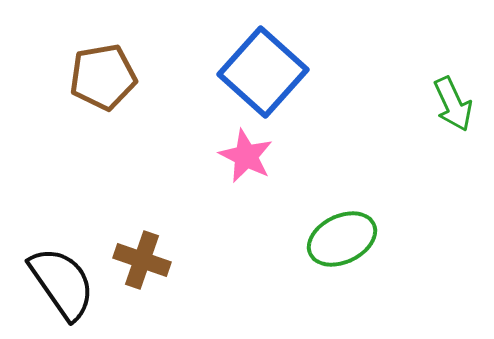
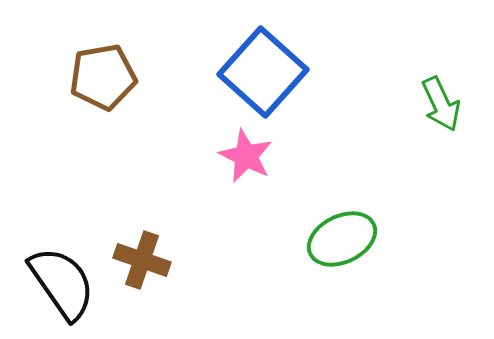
green arrow: moved 12 px left
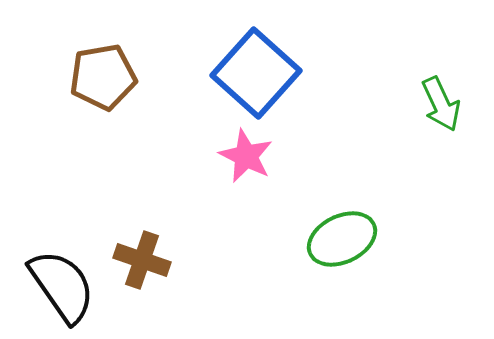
blue square: moved 7 px left, 1 px down
black semicircle: moved 3 px down
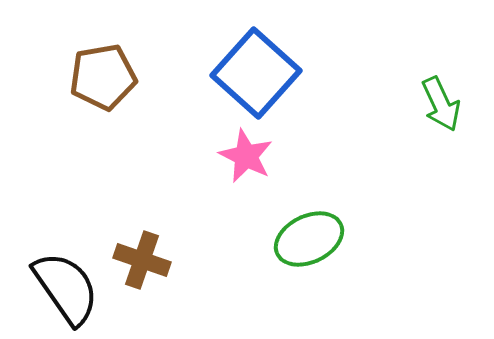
green ellipse: moved 33 px left
black semicircle: moved 4 px right, 2 px down
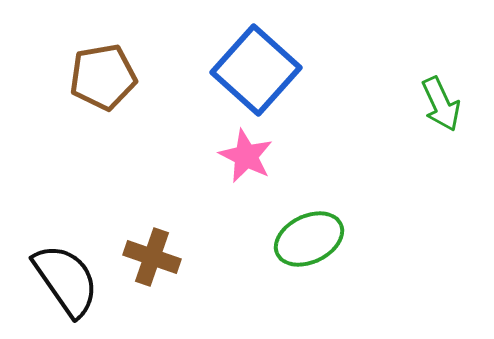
blue square: moved 3 px up
brown cross: moved 10 px right, 3 px up
black semicircle: moved 8 px up
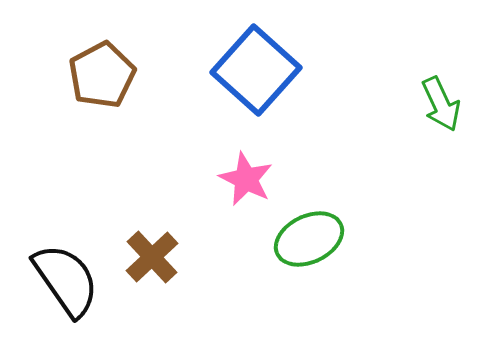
brown pentagon: moved 1 px left, 2 px up; rotated 18 degrees counterclockwise
pink star: moved 23 px down
brown cross: rotated 28 degrees clockwise
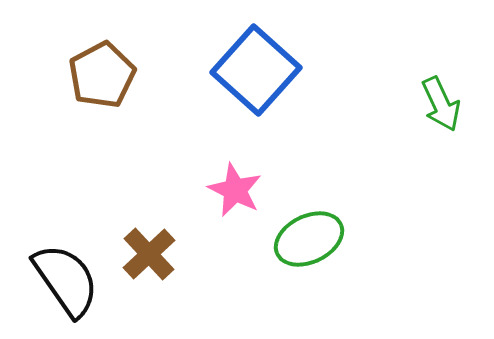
pink star: moved 11 px left, 11 px down
brown cross: moved 3 px left, 3 px up
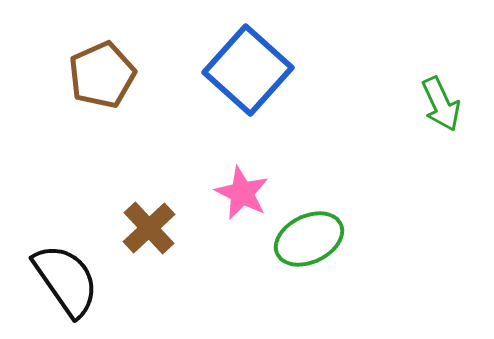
blue square: moved 8 px left
brown pentagon: rotated 4 degrees clockwise
pink star: moved 7 px right, 3 px down
brown cross: moved 26 px up
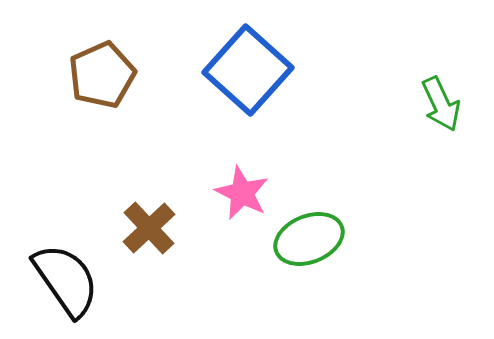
green ellipse: rotated 4 degrees clockwise
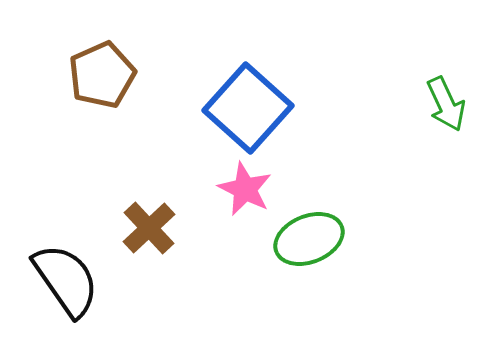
blue square: moved 38 px down
green arrow: moved 5 px right
pink star: moved 3 px right, 4 px up
